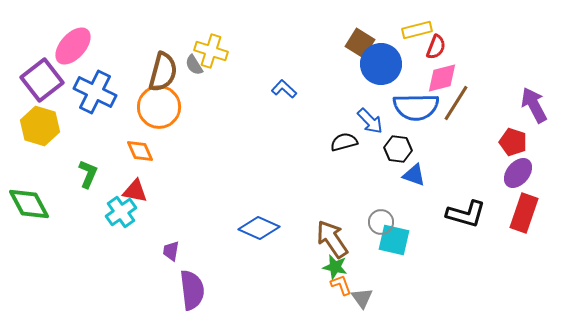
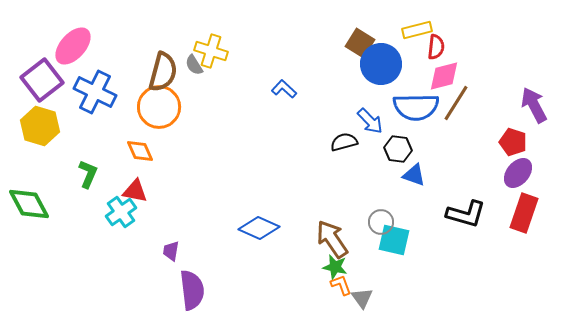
red semicircle: rotated 15 degrees counterclockwise
pink diamond: moved 2 px right, 2 px up
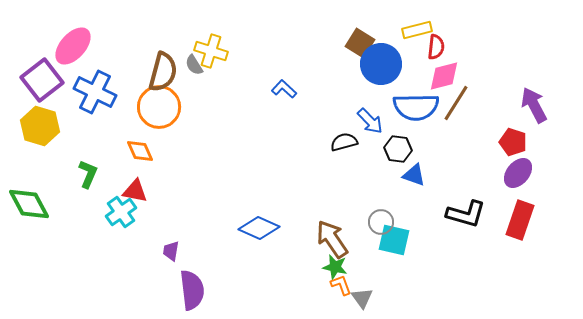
red rectangle: moved 4 px left, 7 px down
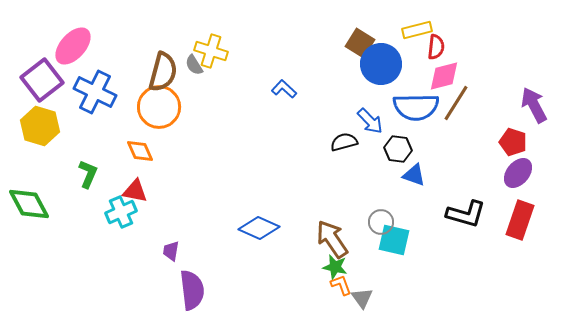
cyan cross: rotated 12 degrees clockwise
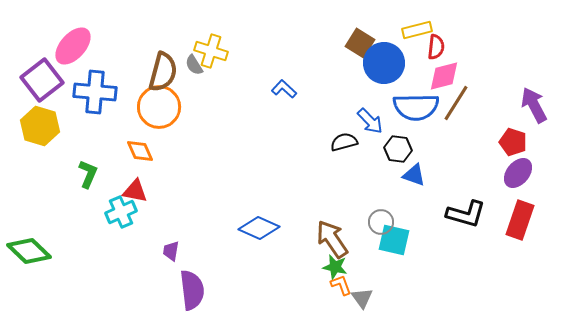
blue circle: moved 3 px right, 1 px up
blue cross: rotated 21 degrees counterclockwise
green diamond: moved 47 px down; rotated 18 degrees counterclockwise
